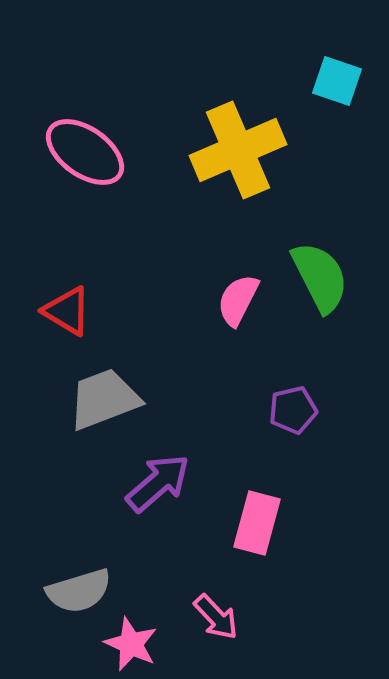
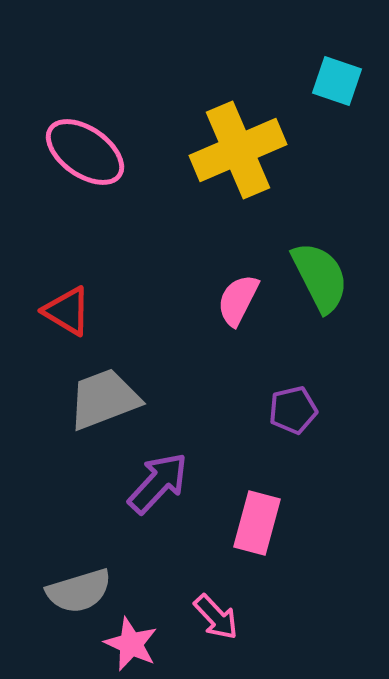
purple arrow: rotated 6 degrees counterclockwise
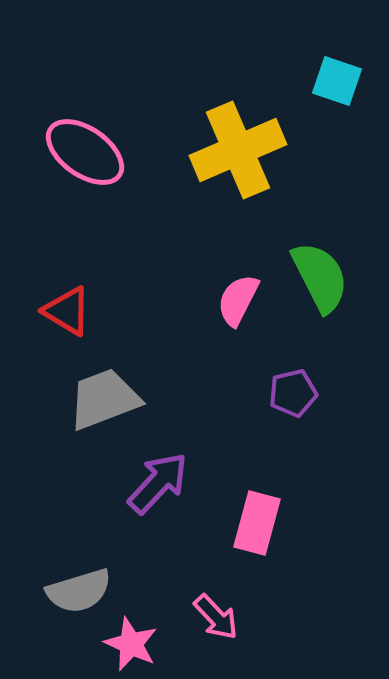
purple pentagon: moved 17 px up
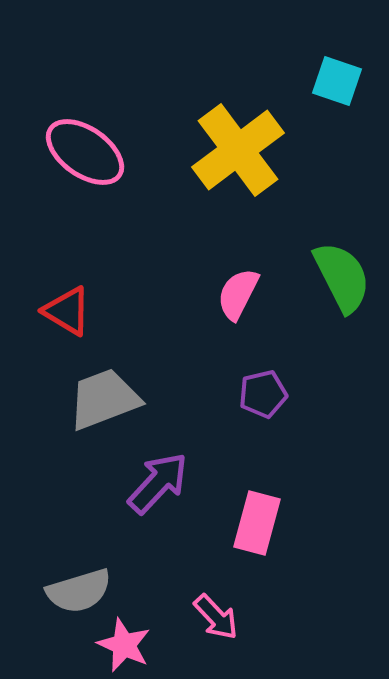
yellow cross: rotated 14 degrees counterclockwise
green semicircle: moved 22 px right
pink semicircle: moved 6 px up
purple pentagon: moved 30 px left, 1 px down
pink star: moved 7 px left, 1 px down
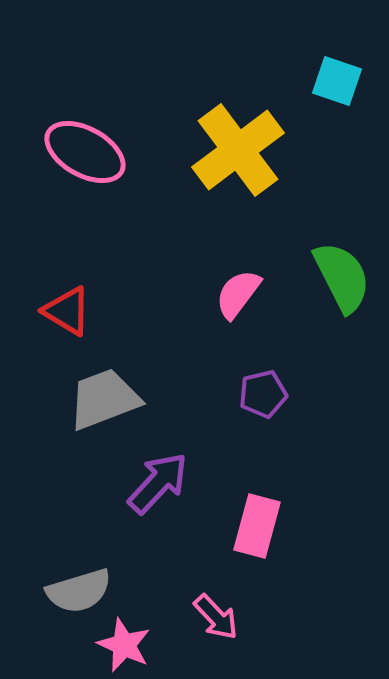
pink ellipse: rotated 6 degrees counterclockwise
pink semicircle: rotated 10 degrees clockwise
pink rectangle: moved 3 px down
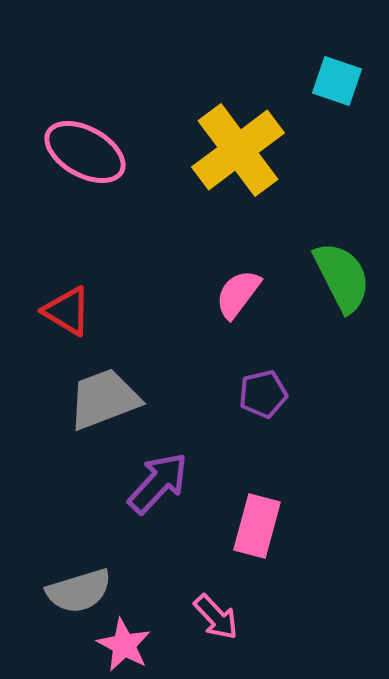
pink star: rotated 4 degrees clockwise
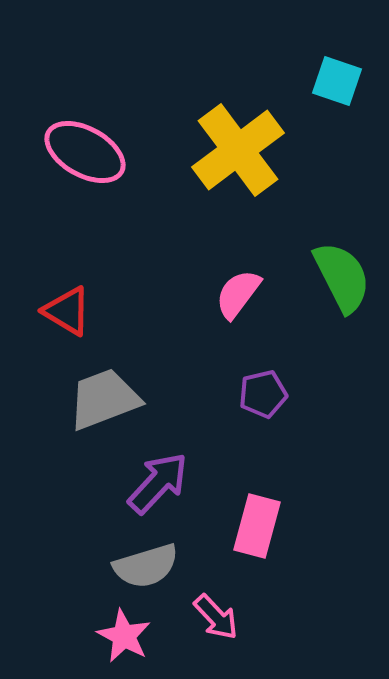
gray semicircle: moved 67 px right, 25 px up
pink star: moved 9 px up
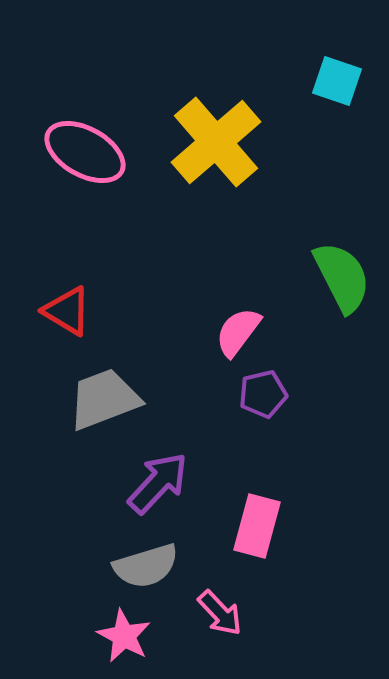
yellow cross: moved 22 px left, 8 px up; rotated 4 degrees counterclockwise
pink semicircle: moved 38 px down
pink arrow: moved 4 px right, 4 px up
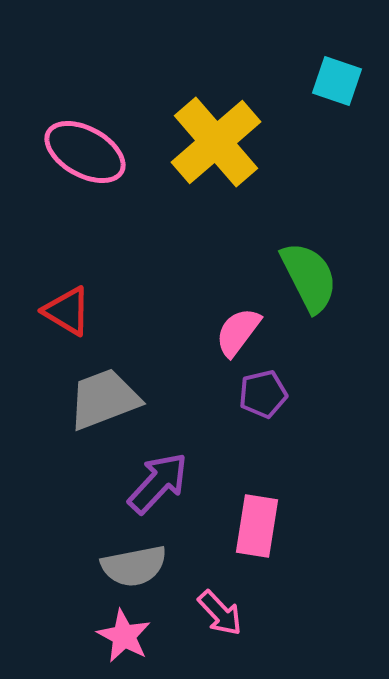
green semicircle: moved 33 px left
pink rectangle: rotated 6 degrees counterclockwise
gray semicircle: moved 12 px left; rotated 6 degrees clockwise
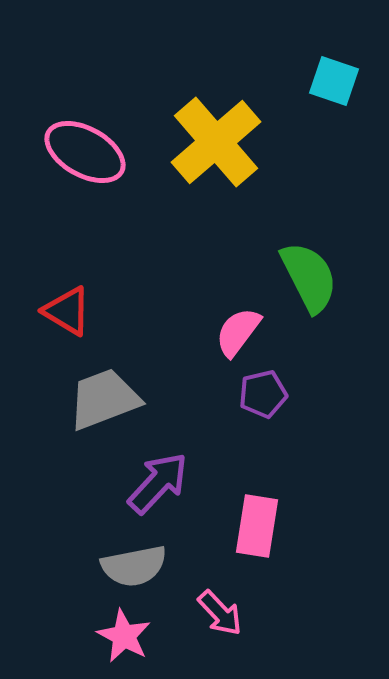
cyan square: moved 3 px left
